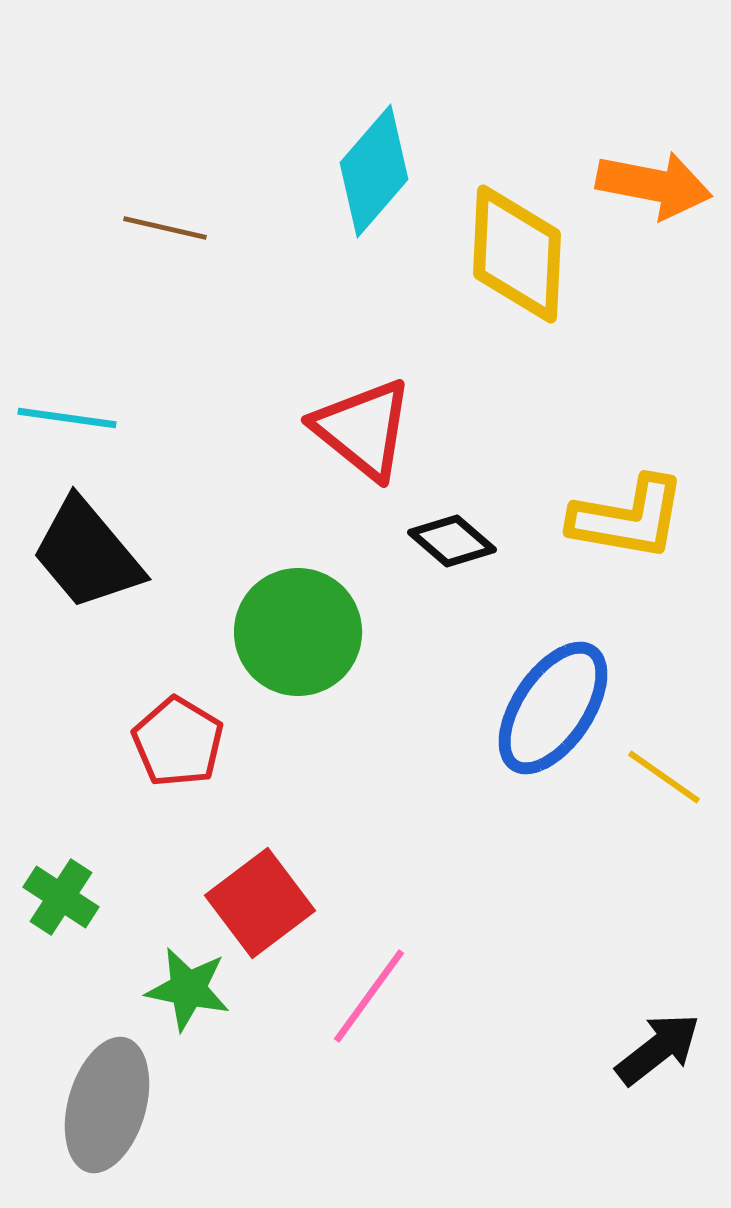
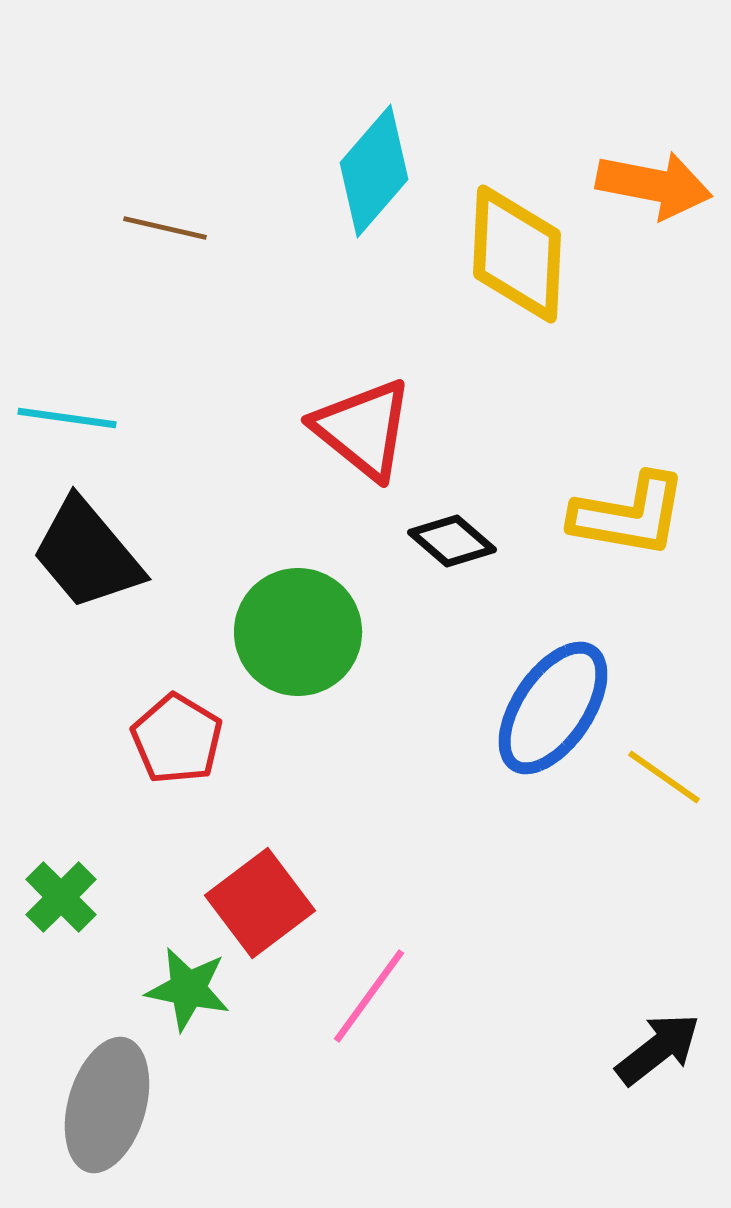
yellow L-shape: moved 1 px right, 3 px up
red pentagon: moved 1 px left, 3 px up
green cross: rotated 12 degrees clockwise
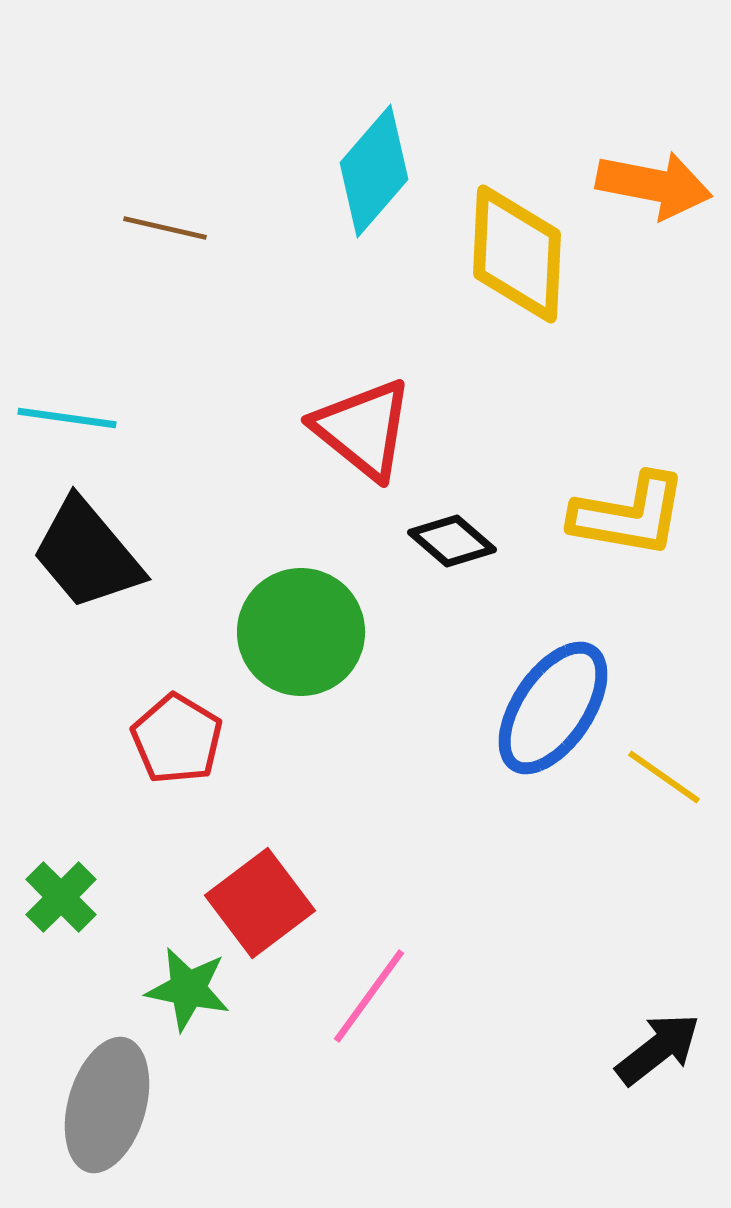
green circle: moved 3 px right
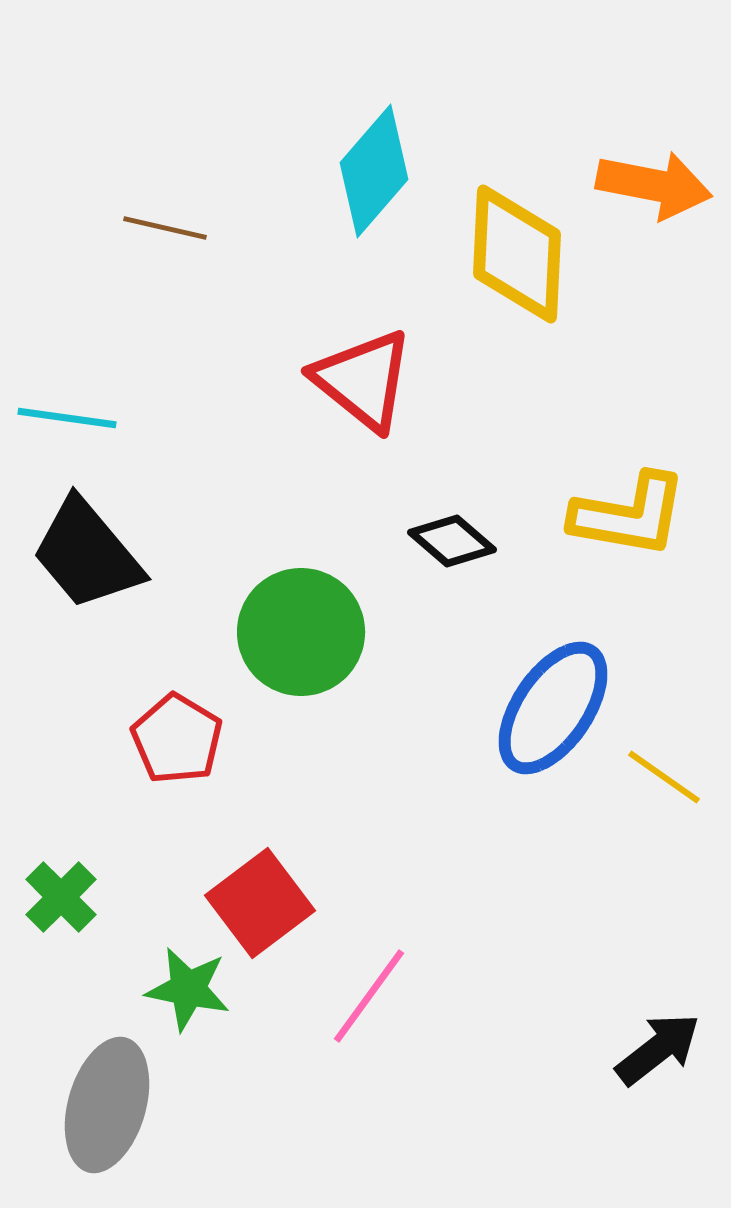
red triangle: moved 49 px up
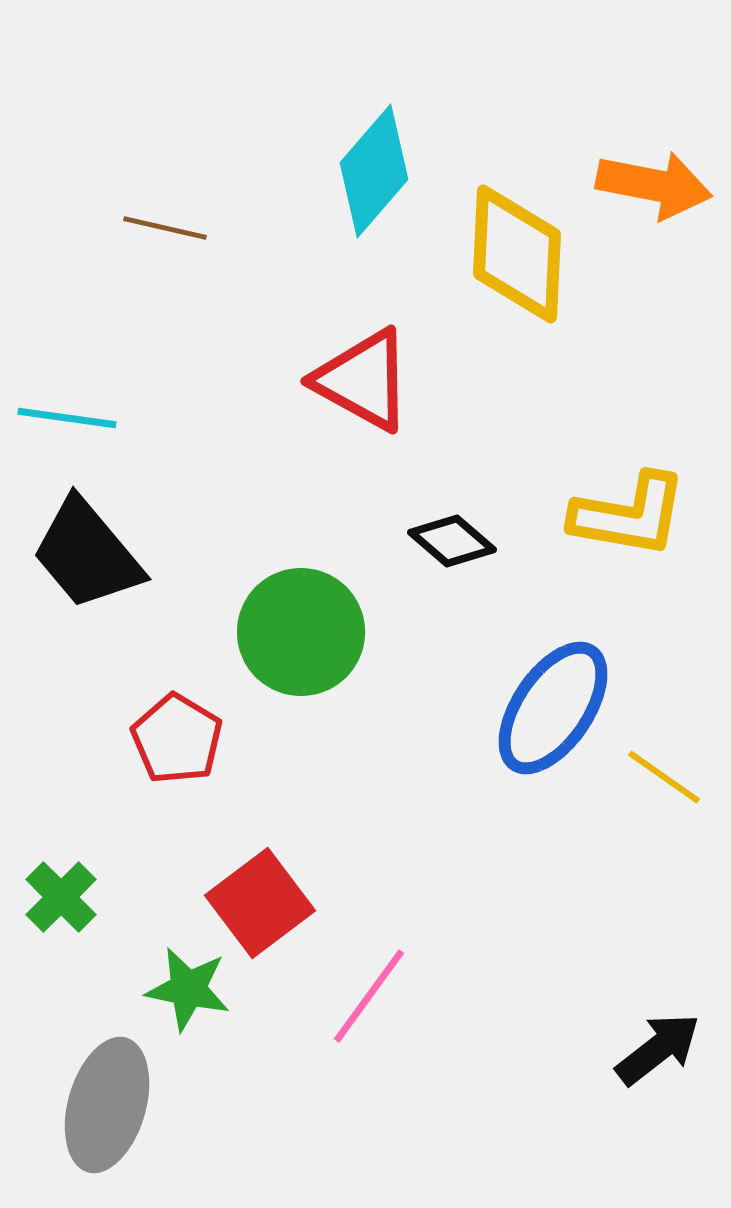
red triangle: rotated 10 degrees counterclockwise
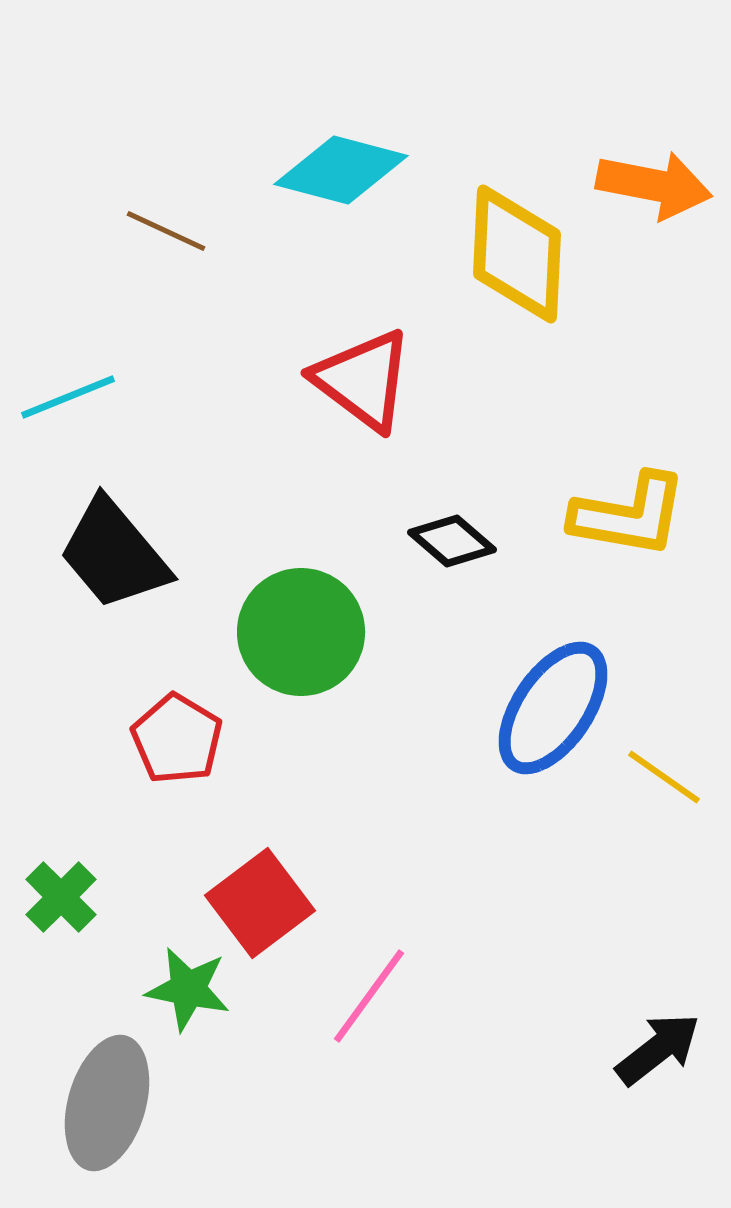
cyan diamond: moved 33 px left, 1 px up; rotated 64 degrees clockwise
brown line: moved 1 px right, 3 px down; rotated 12 degrees clockwise
red triangle: rotated 8 degrees clockwise
cyan line: moved 1 px right, 21 px up; rotated 30 degrees counterclockwise
black trapezoid: moved 27 px right
gray ellipse: moved 2 px up
